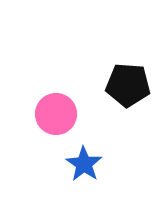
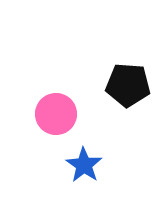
blue star: moved 1 px down
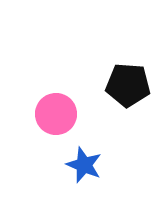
blue star: rotated 12 degrees counterclockwise
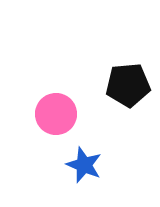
black pentagon: rotated 9 degrees counterclockwise
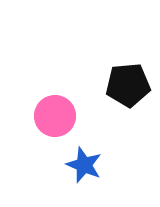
pink circle: moved 1 px left, 2 px down
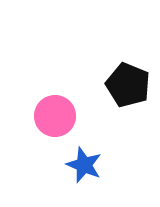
black pentagon: rotated 27 degrees clockwise
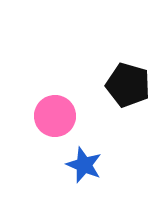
black pentagon: rotated 6 degrees counterclockwise
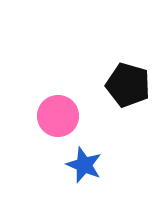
pink circle: moved 3 px right
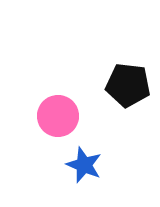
black pentagon: rotated 9 degrees counterclockwise
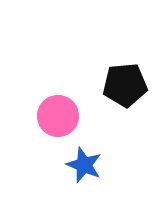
black pentagon: moved 3 px left; rotated 12 degrees counterclockwise
